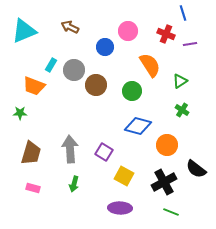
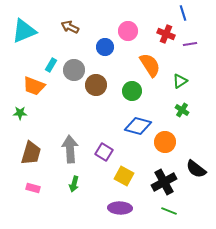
orange circle: moved 2 px left, 3 px up
green line: moved 2 px left, 1 px up
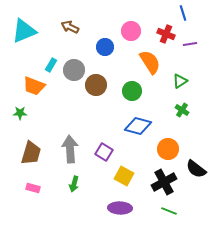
pink circle: moved 3 px right
orange semicircle: moved 3 px up
orange circle: moved 3 px right, 7 px down
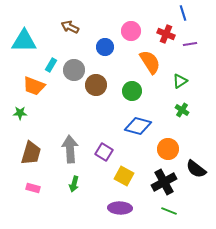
cyan triangle: moved 10 px down; rotated 24 degrees clockwise
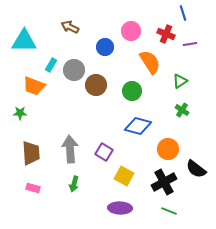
brown trapezoid: rotated 20 degrees counterclockwise
